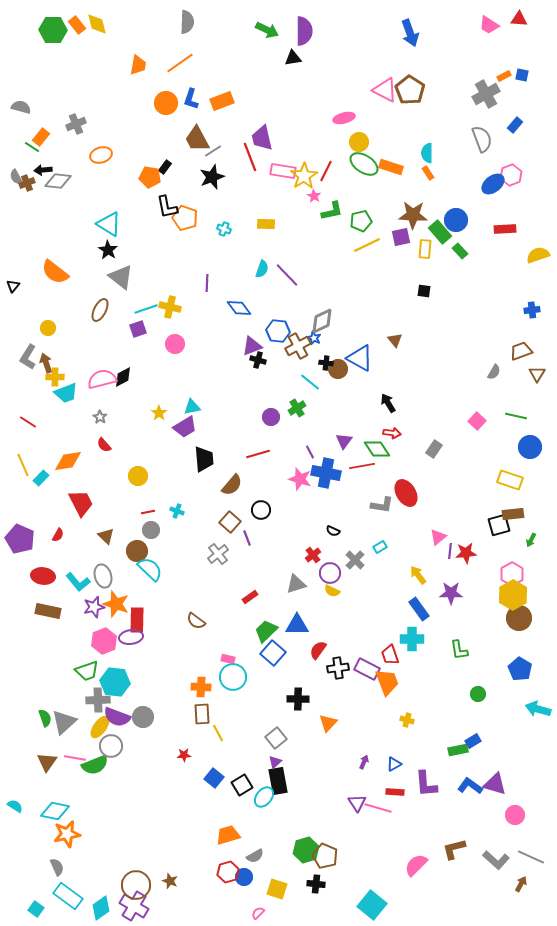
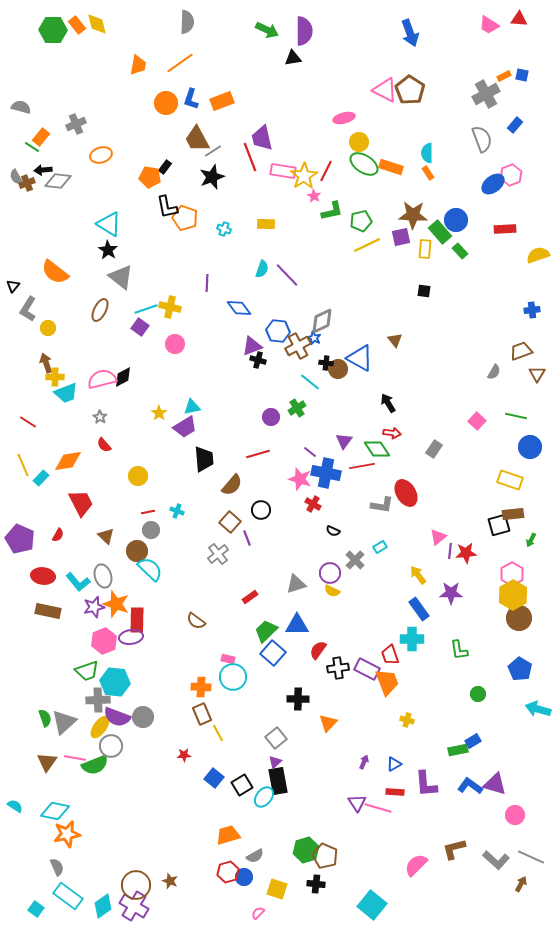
purple square at (138, 329): moved 2 px right, 2 px up; rotated 36 degrees counterclockwise
gray L-shape at (28, 357): moved 48 px up
purple line at (310, 452): rotated 24 degrees counterclockwise
red cross at (313, 555): moved 51 px up; rotated 21 degrees counterclockwise
brown rectangle at (202, 714): rotated 20 degrees counterclockwise
cyan diamond at (101, 908): moved 2 px right, 2 px up
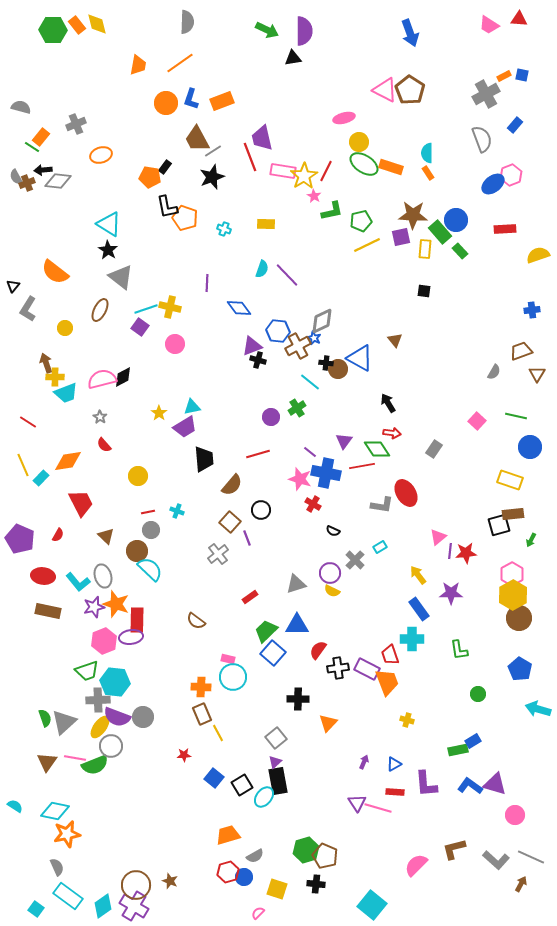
yellow circle at (48, 328): moved 17 px right
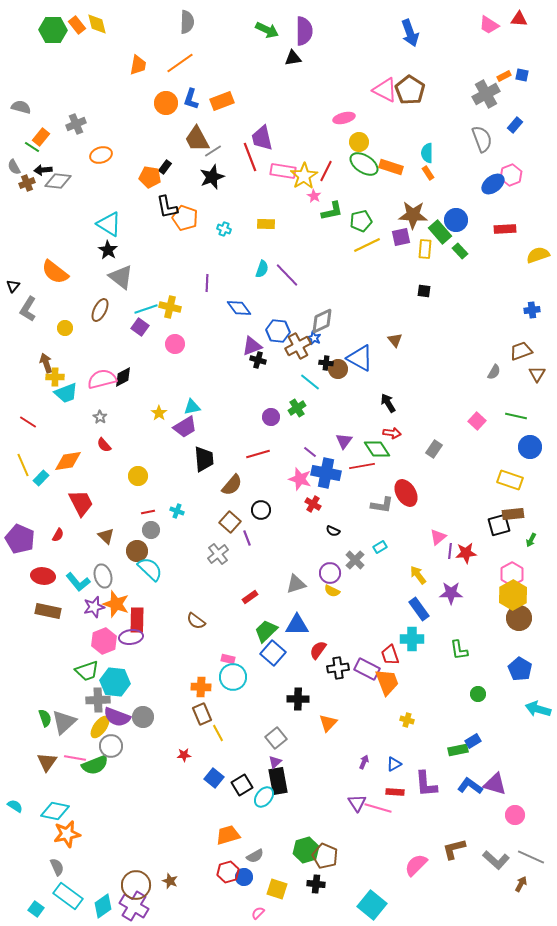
gray semicircle at (16, 177): moved 2 px left, 10 px up
